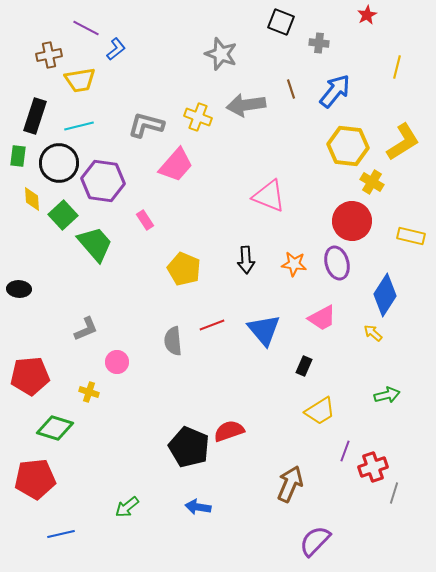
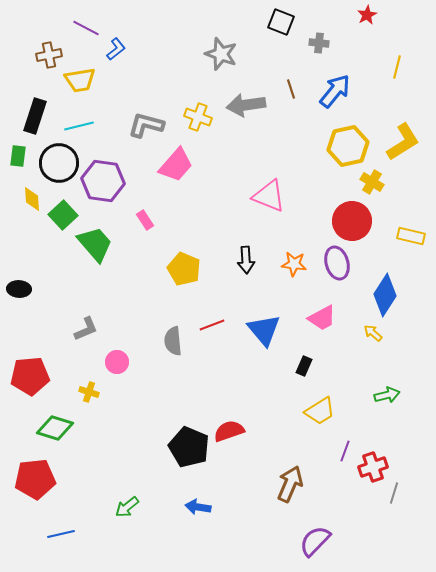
yellow hexagon at (348, 146): rotated 18 degrees counterclockwise
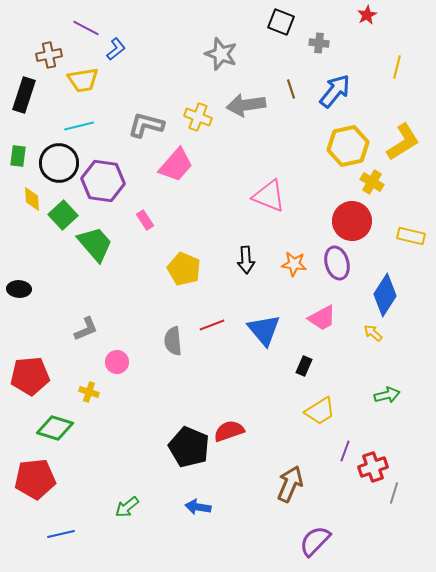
yellow trapezoid at (80, 80): moved 3 px right
black rectangle at (35, 116): moved 11 px left, 21 px up
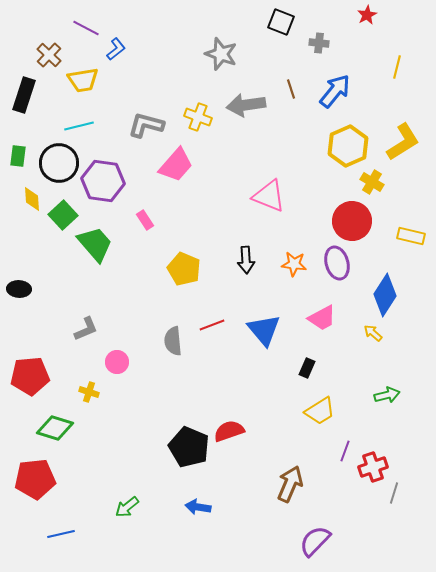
brown cross at (49, 55): rotated 35 degrees counterclockwise
yellow hexagon at (348, 146): rotated 12 degrees counterclockwise
black rectangle at (304, 366): moved 3 px right, 2 px down
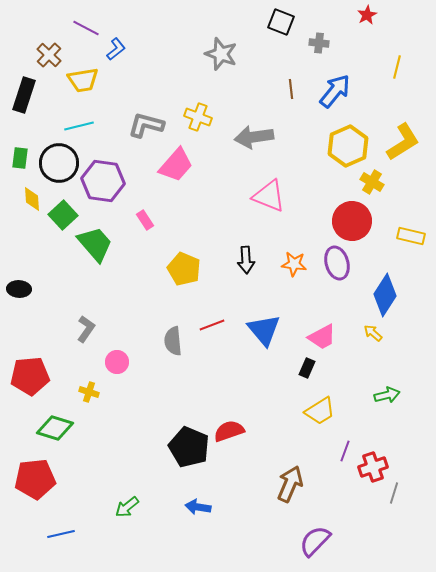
brown line at (291, 89): rotated 12 degrees clockwise
gray arrow at (246, 105): moved 8 px right, 32 px down
green rectangle at (18, 156): moved 2 px right, 2 px down
pink trapezoid at (322, 318): moved 19 px down
gray L-shape at (86, 329): rotated 32 degrees counterclockwise
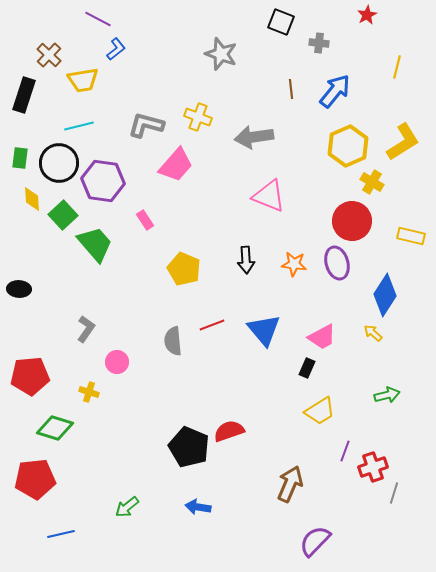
purple line at (86, 28): moved 12 px right, 9 px up
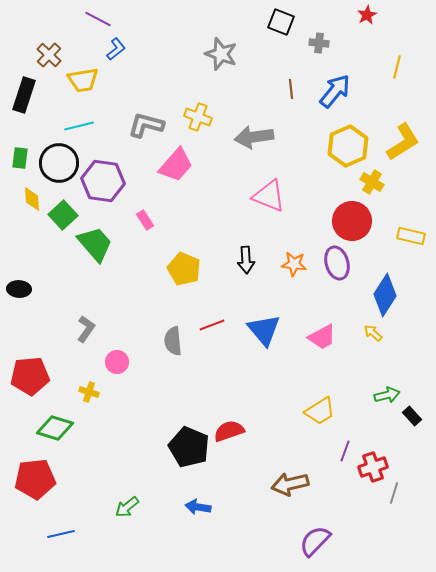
black rectangle at (307, 368): moved 105 px right, 48 px down; rotated 66 degrees counterclockwise
brown arrow at (290, 484): rotated 126 degrees counterclockwise
